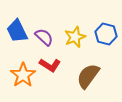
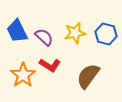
yellow star: moved 4 px up; rotated 10 degrees clockwise
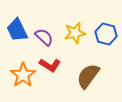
blue trapezoid: moved 1 px up
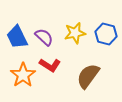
blue trapezoid: moved 7 px down
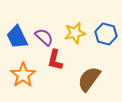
red L-shape: moved 5 px right, 5 px up; rotated 70 degrees clockwise
brown semicircle: moved 1 px right, 3 px down
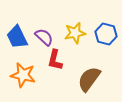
orange star: rotated 25 degrees counterclockwise
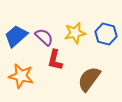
blue trapezoid: moved 1 px left, 1 px up; rotated 75 degrees clockwise
orange star: moved 2 px left, 1 px down
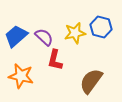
blue hexagon: moved 5 px left, 7 px up
brown semicircle: moved 2 px right, 2 px down
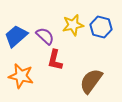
yellow star: moved 2 px left, 8 px up
purple semicircle: moved 1 px right, 1 px up
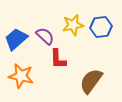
blue hexagon: rotated 20 degrees counterclockwise
blue trapezoid: moved 3 px down
red L-shape: moved 3 px right, 1 px up; rotated 15 degrees counterclockwise
